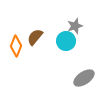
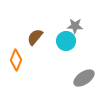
gray star: rotated 21 degrees clockwise
orange diamond: moved 14 px down
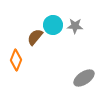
cyan circle: moved 13 px left, 16 px up
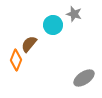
gray star: moved 1 px left, 12 px up; rotated 14 degrees clockwise
brown semicircle: moved 6 px left, 7 px down
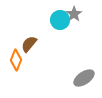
gray star: rotated 21 degrees clockwise
cyan circle: moved 7 px right, 5 px up
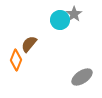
gray ellipse: moved 2 px left, 1 px up
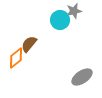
gray star: moved 3 px up; rotated 21 degrees clockwise
orange diamond: moved 2 px up; rotated 30 degrees clockwise
